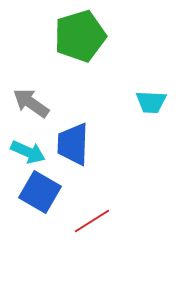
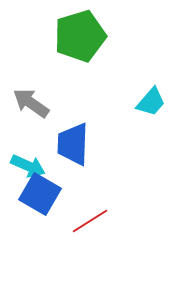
cyan trapezoid: rotated 52 degrees counterclockwise
cyan arrow: moved 14 px down
blue square: moved 2 px down
red line: moved 2 px left
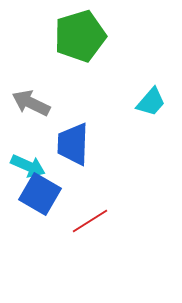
gray arrow: rotated 9 degrees counterclockwise
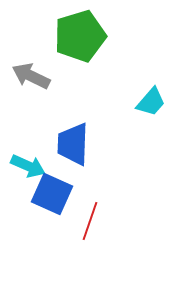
gray arrow: moved 27 px up
blue square: moved 12 px right; rotated 6 degrees counterclockwise
red line: rotated 39 degrees counterclockwise
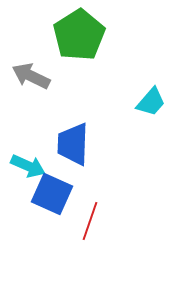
green pentagon: moved 1 px left, 1 px up; rotated 15 degrees counterclockwise
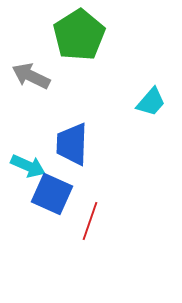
blue trapezoid: moved 1 px left
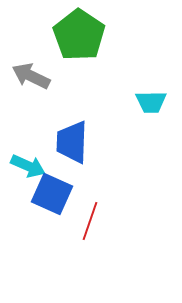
green pentagon: rotated 6 degrees counterclockwise
cyan trapezoid: rotated 48 degrees clockwise
blue trapezoid: moved 2 px up
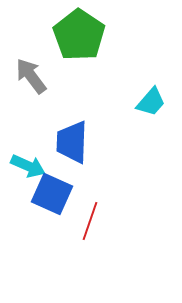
gray arrow: rotated 27 degrees clockwise
cyan trapezoid: rotated 48 degrees counterclockwise
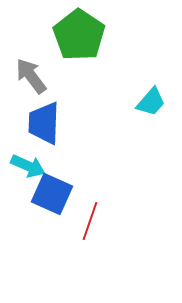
blue trapezoid: moved 28 px left, 19 px up
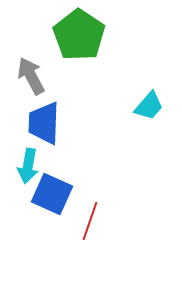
gray arrow: rotated 9 degrees clockwise
cyan trapezoid: moved 2 px left, 4 px down
cyan arrow: rotated 76 degrees clockwise
